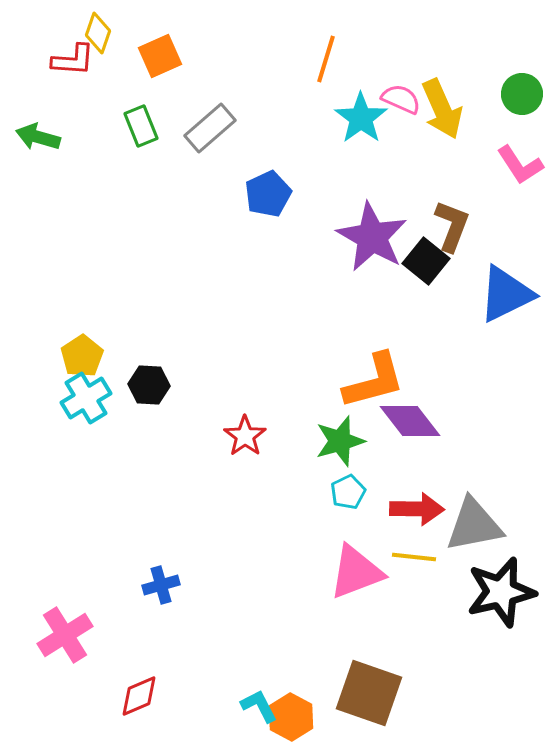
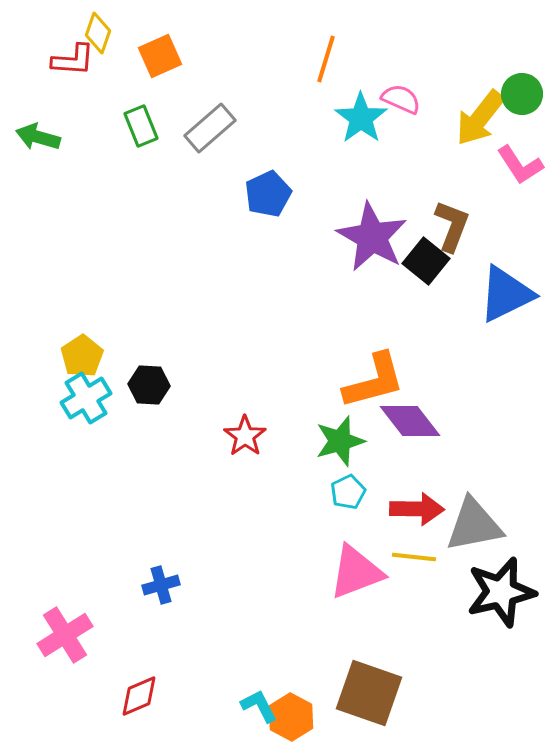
yellow arrow: moved 38 px right, 9 px down; rotated 62 degrees clockwise
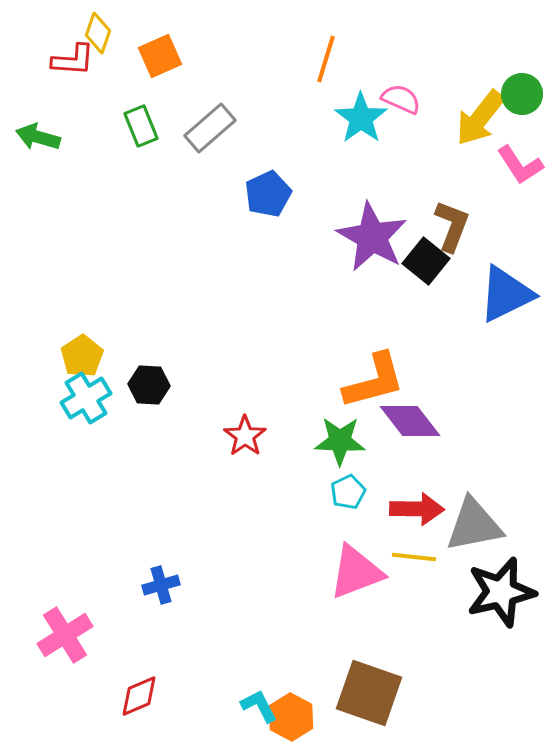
green star: rotated 18 degrees clockwise
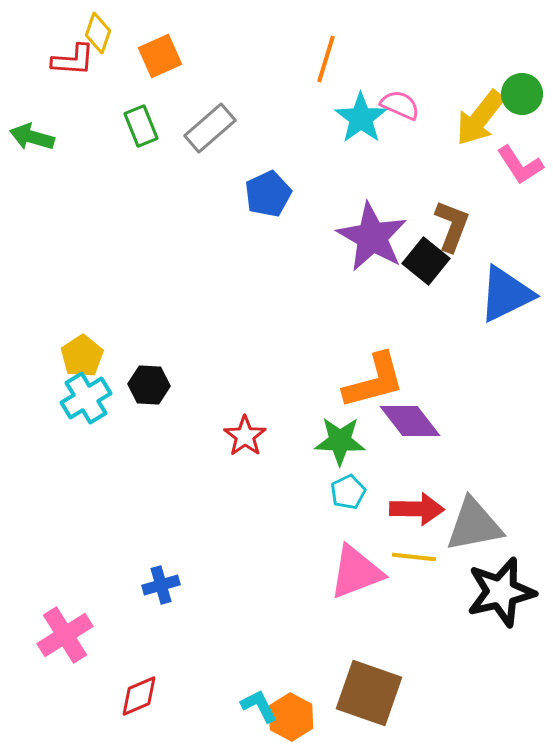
pink semicircle: moved 1 px left, 6 px down
green arrow: moved 6 px left
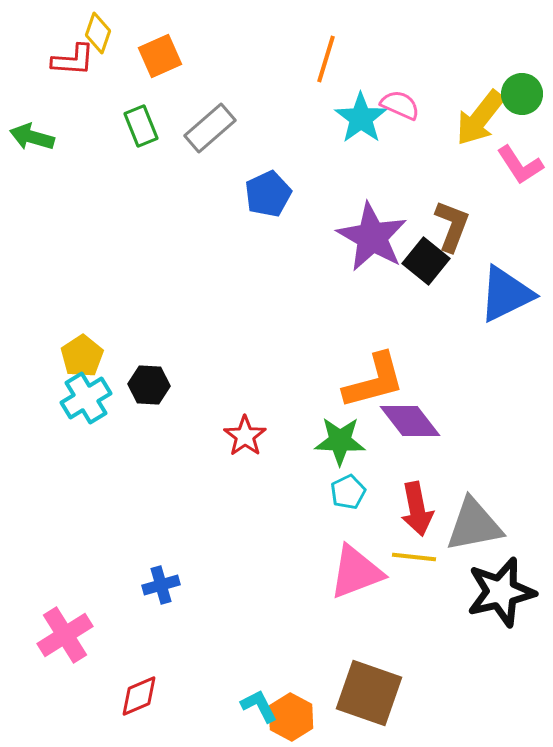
red arrow: rotated 78 degrees clockwise
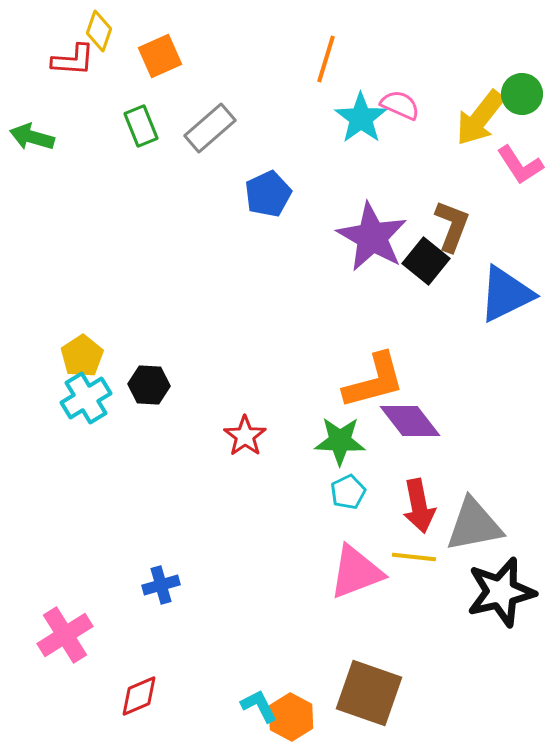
yellow diamond: moved 1 px right, 2 px up
red arrow: moved 2 px right, 3 px up
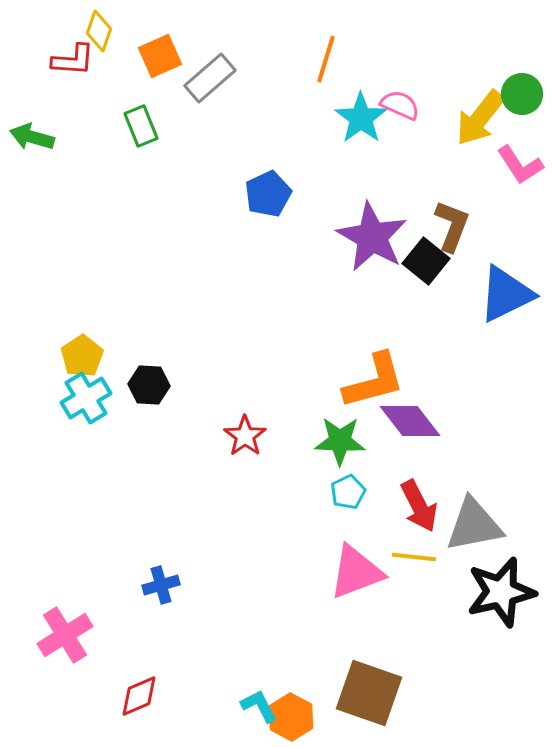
gray rectangle: moved 50 px up
red arrow: rotated 16 degrees counterclockwise
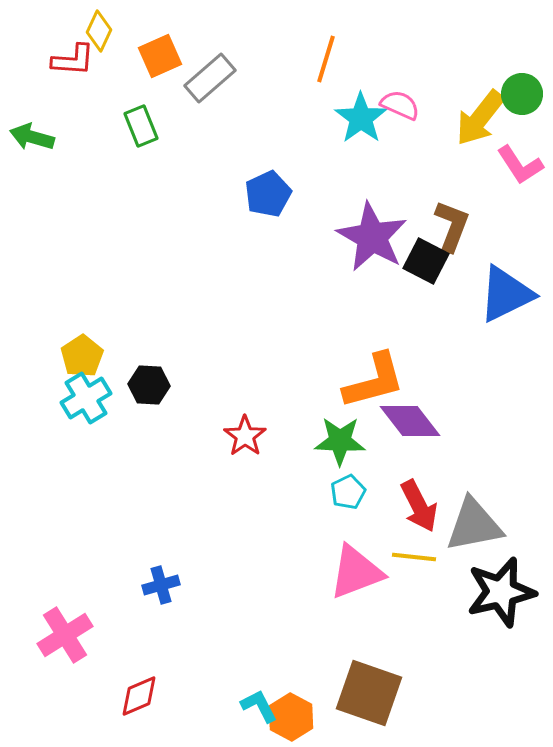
yellow diamond: rotated 6 degrees clockwise
black square: rotated 12 degrees counterclockwise
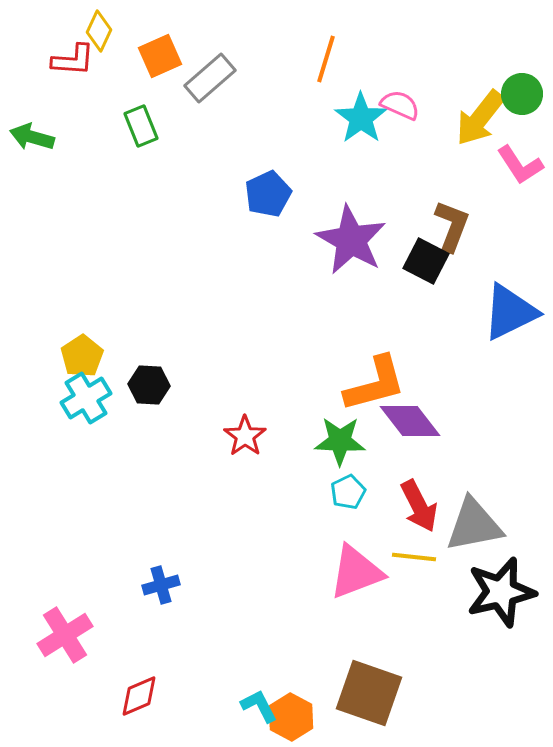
purple star: moved 21 px left, 3 px down
blue triangle: moved 4 px right, 18 px down
orange L-shape: moved 1 px right, 3 px down
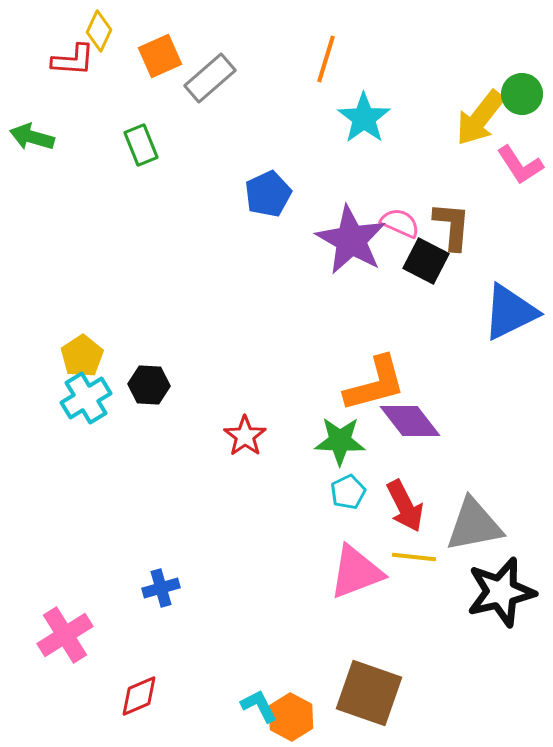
pink semicircle: moved 118 px down
cyan star: moved 3 px right
green rectangle: moved 19 px down
brown L-shape: rotated 16 degrees counterclockwise
red arrow: moved 14 px left
blue cross: moved 3 px down
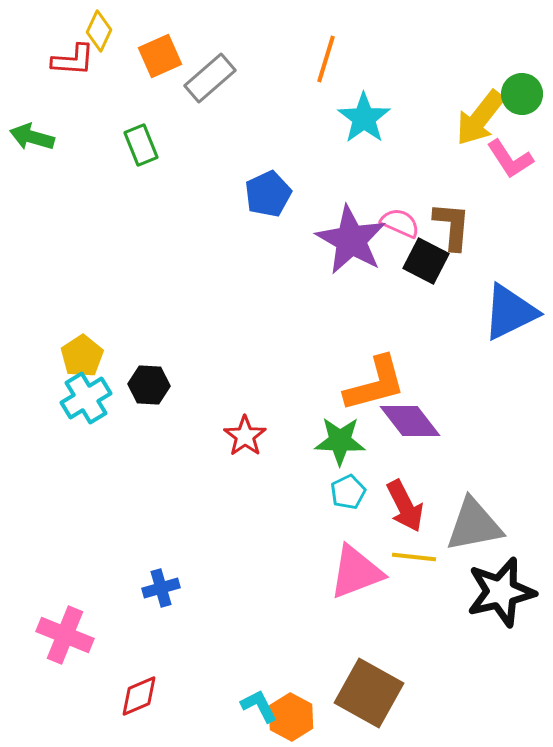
pink L-shape: moved 10 px left, 6 px up
pink cross: rotated 36 degrees counterclockwise
brown square: rotated 10 degrees clockwise
